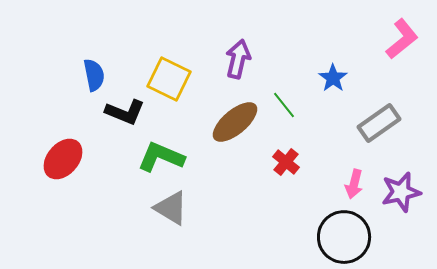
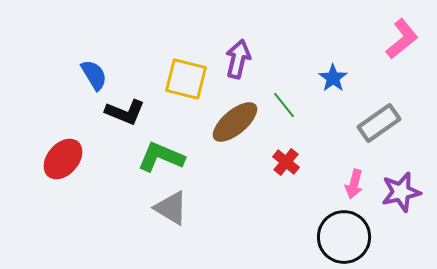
blue semicircle: rotated 20 degrees counterclockwise
yellow square: moved 17 px right; rotated 12 degrees counterclockwise
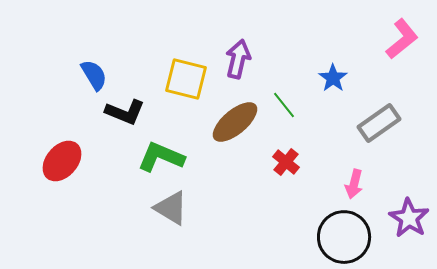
red ellipse: moved 1 px left, 2 px down
purple star: moved 8 px right, 26 px down; rotated 27 degrees counterclockwise
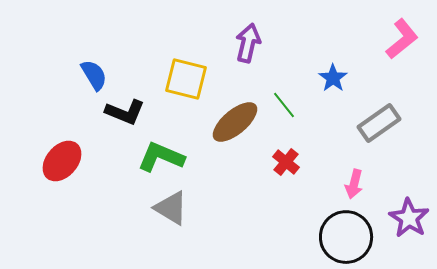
purple arrow: moved 10 px right, 16 px up
black circle: moved 2 px right
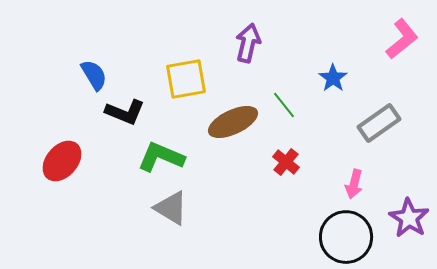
yellow square: rotated 24 degrees counterclockwise
brown ellipse: moved 2 px left; rotated 15 degrees clockwise
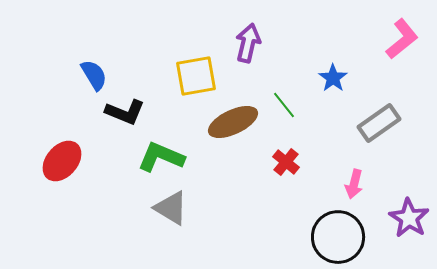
yellow square: moved 10 px right, 3 px up
black circle: moved 8 px left
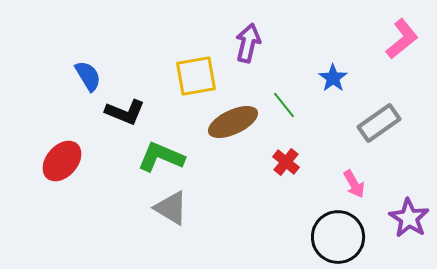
blue semicircle: moved 6 px left, 1 px down
pink arrow: rotated 44 degrees counterclockwise
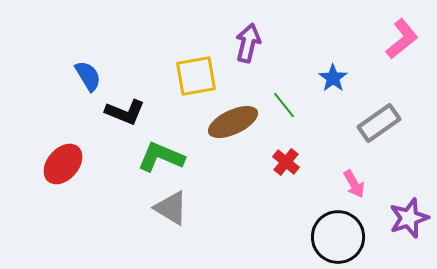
red ellipse: moved 1 px right, 3 px down
purple star: rotated 21 degrees clockwise
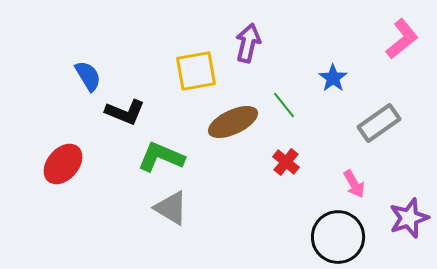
yellow square: moved 5 px up
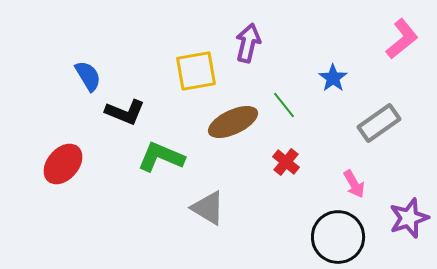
gray triangle: moved 37 px right
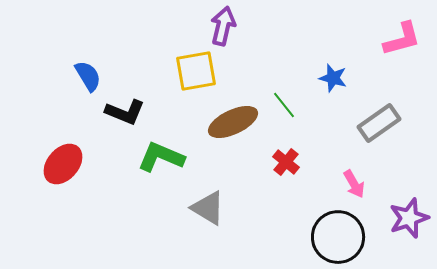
pink L-shape: rotated 24 degrees clockwise
purple arrow: moved 25 px left, 17 px up
blue star: rotated 20 degrees counterclockwise
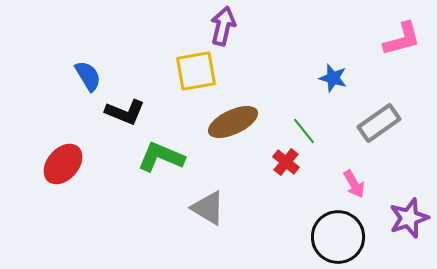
green line: moved 20 px right, 26 px down
